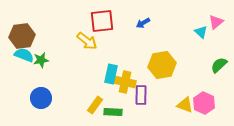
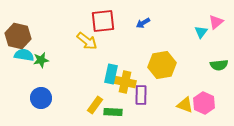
red square: moved 1 px right
cyan triangle: rotated 24 degrees clockwise
brown hexagon: moved 4 px left; rotated 20 degrees clockwise
cyan semicircle: rotated 12 degrees counterclockwise
green semicircle: rotated 144 degrees counterclockwise
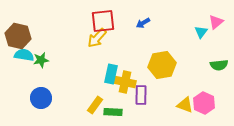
yellow arrow: moved 10 px right, 3 px up; rotated 95 degrees clockwise
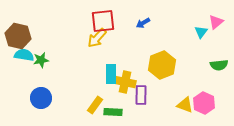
yellow hexagon: rotated 12 degrees counterclockwise
cyan rectangle: rotated 12 degrees counterclockwise
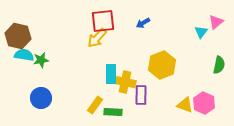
green semicircle: rotated 72 degrees counterclockwise
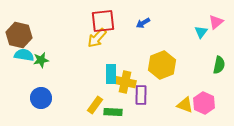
brown hexagon: moved 1 px right, 1 px up
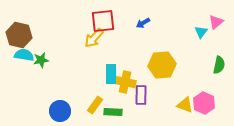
yellow arrow: moved 3 px left
yellow hexagon: rotated 16 degrees clockwise
blue circle: moved 19 px right, 13 px down
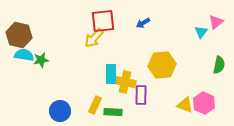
yellow rectangle: rotated 12 degrees counterclockwise
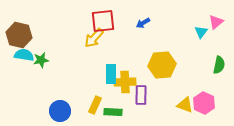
yellow cross: rotated 15 degrees counterclockwise
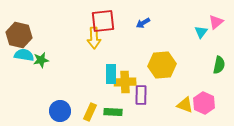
yellow arrow: rotated 45 degrees counterclockwise
yellow rectangle: moved 5 px left, 7 px down
